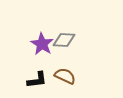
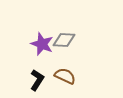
purple star: rotated 10 degrees counterclockwise
black L-shape: rotated 50 degrees counterclockwise
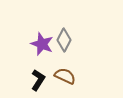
gray diamond: rotated 65 degrees counterclockwise
black L-shape: moved 1 px right
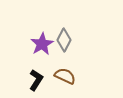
purple star: rotated 20 degrees clockwise
black L-shape: moved 2 px left
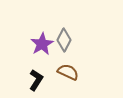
brown semicircle: moved 3 px right, 4 px up
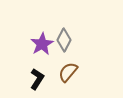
brown semicircle: rotated 75 degrees counterclockwise
black L-shape: moved 1 px right, 1 px up
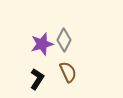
purple star: rotated 15 degrees clockwise
brown semicircle: rotated 115 degrees clockwise
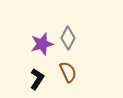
gray diamond: moved 4 px right, 2 px up
